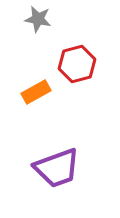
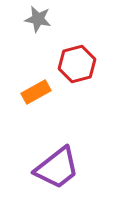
purple trapezoid: rotated 18 degrees counterclockwise
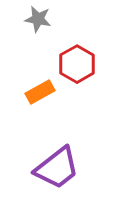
red hexagon: rotated 15 degrees counterclockwise
orange rectangle: moved 4 px right
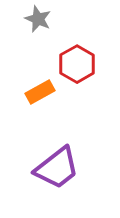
gray star: rotated 12 degrees clockwise
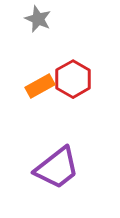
red hexagon: moved 4 px left, 15 px down
orange rectangle: moved 6 px up
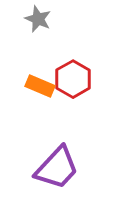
orange rectangle: rotated 52 degrees clockwise
purple trapezoid: rotated 9 degrees counterclockwise
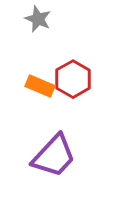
purple trapezoid: moved 3 px left, 12 px up
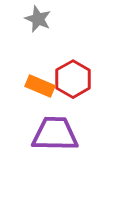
purple trapezoid: moved 1 px right, 22 px up; rotated 132 degrees counterclockwise
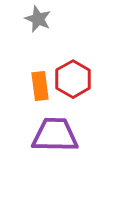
orange rectangle: rotated 60 degrees clockwise
purple trapezoid: moved 1 px down
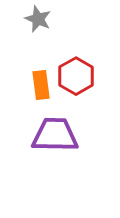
red hexagon: moved 3 px right, 3 px up
orange rectangle: moved 1 px right, 1 px up
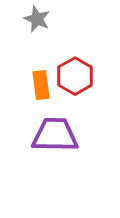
gray star: moved 1 px left
red hexagon: moved 1 px left
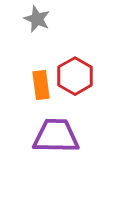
purple trapezoid: moved 1 px right, 1 px down
